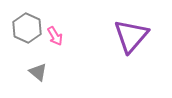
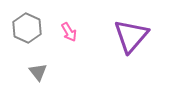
pink arrow: moved 14 px right, 4 px up
gray triangle: rotated 12 degrees clockwise
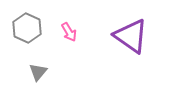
purple triangle: rotated 36 degrees counterclockwise
gray triangle: rotated 18 degrees clockwise
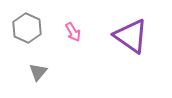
pink arrow: moved 4 px right
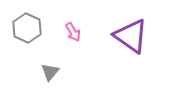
gray triangle: moved 12 px right
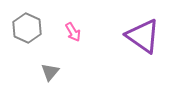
purple triangle: moved 12 px right
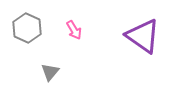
pink arrow: moved 1 px right, 2 px up
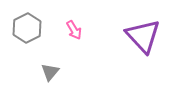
gray hexagon: rotated 8 degrees clockwise
purple triangle: rotated 12 degrees clockwise
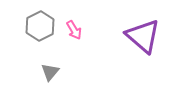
gray hexagon: moved 13 px right, 2 px up
purple triangle: rotated 6 degrees counterclockwise
